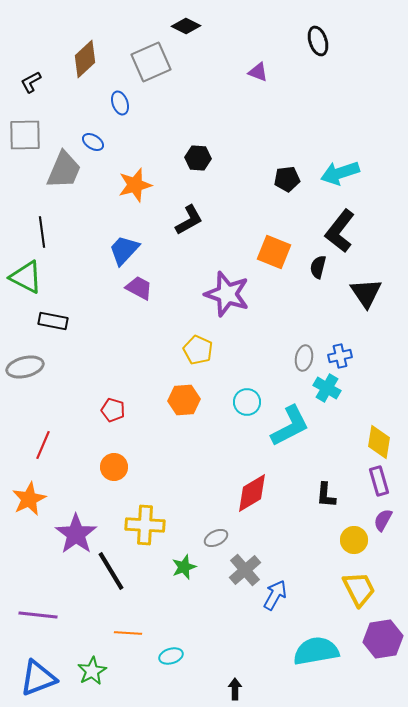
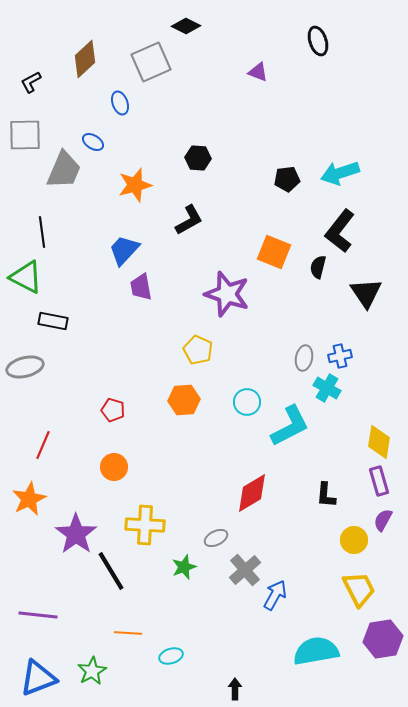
purple trapezoid at (139, 288): moved 2 px right, 1 px up; rotated 128 degrees counterclockwise
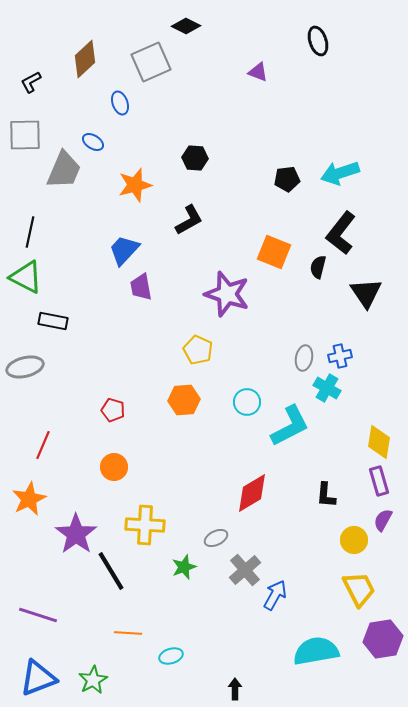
black hexagon at (198, 158): moved 3 px left
black L-shape at (340, 231): moved 1 px right, 2 px down
black line at (42, 232): moved 12 px left; rotated 20 degrees clockwise
purple line at (38, 615): rotated 12 degrees clockwise
green star at (92, 671): moved 1 px right, 9 px down
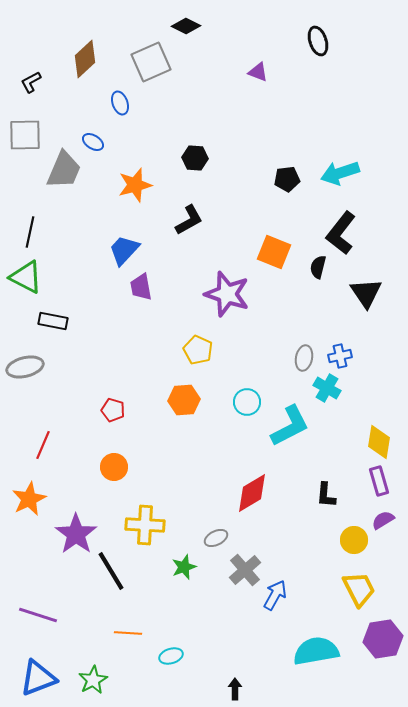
purple semicircle at (383, 520): rotated 30 degrees clockwise
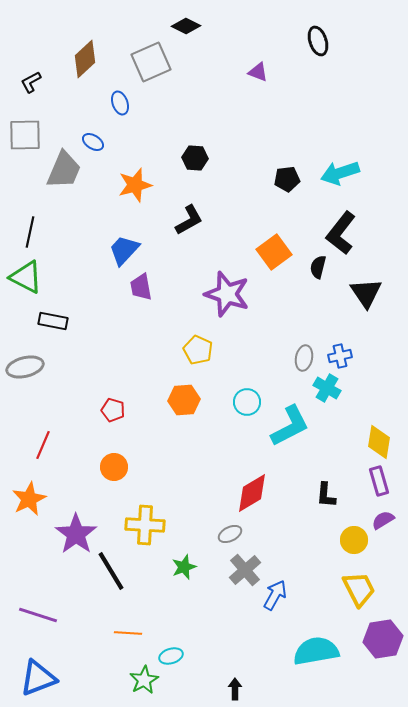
orange square at (274, 252): rotated 32 degrees clockwise
gray ellipse at (216, 538): moved 14 px right, 4 px up
green star at (93, 680): moved 51 px right
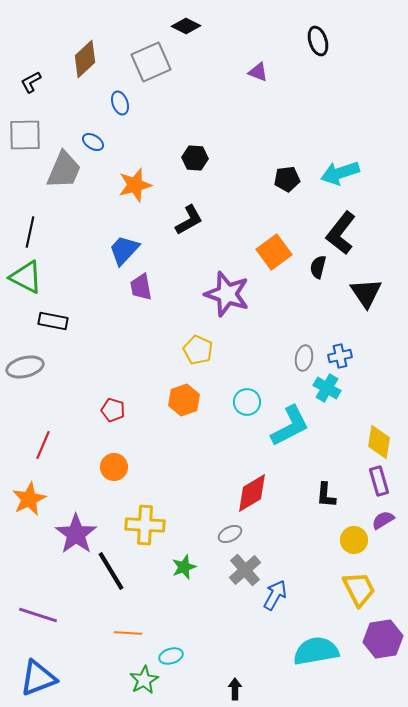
orange hexagon at (184, 400): rotated 16 degrees counterclockwise
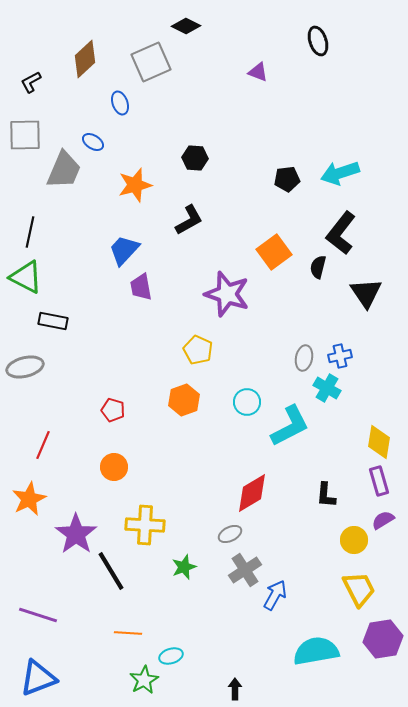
gray cross at (245, 570): rotated 8 degrees clockwise
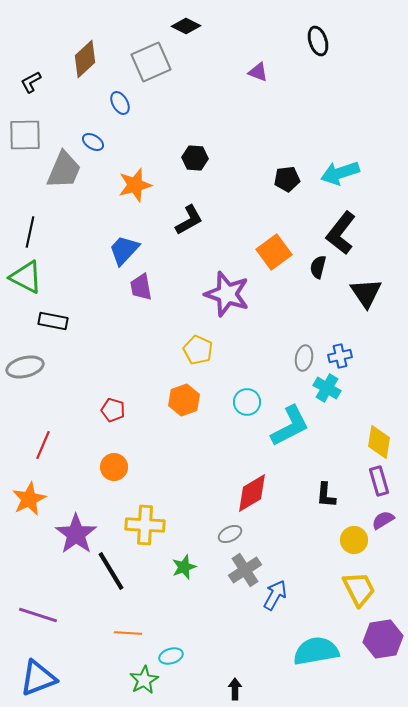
blue ellipse at (120, 103): rotated 10 degrees counterclockwise
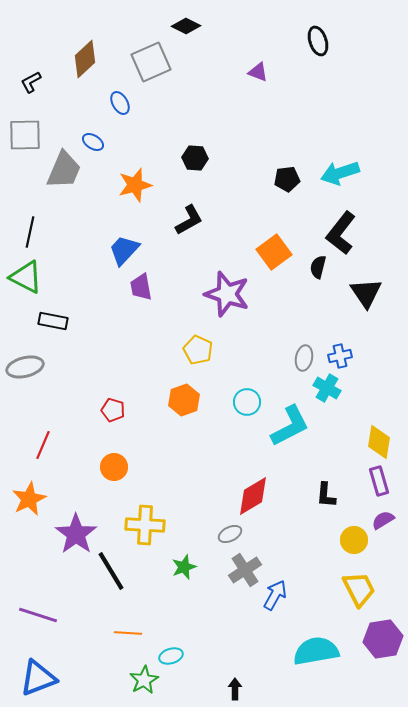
red diamond at (252, 493): moved 1 px right, 3 px down
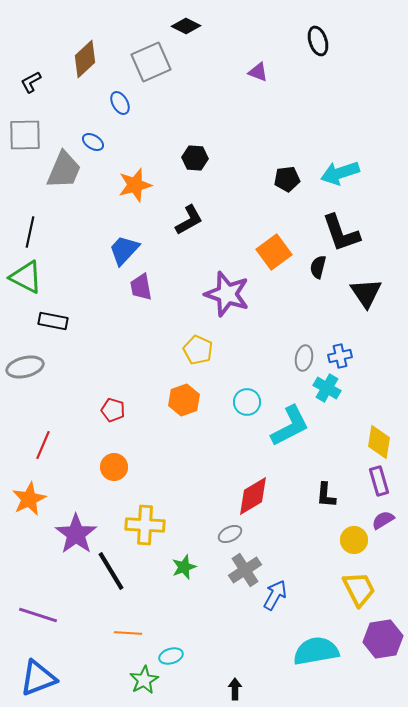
black L-shape at (341, 233): rotated 57 degrees counterclockwise
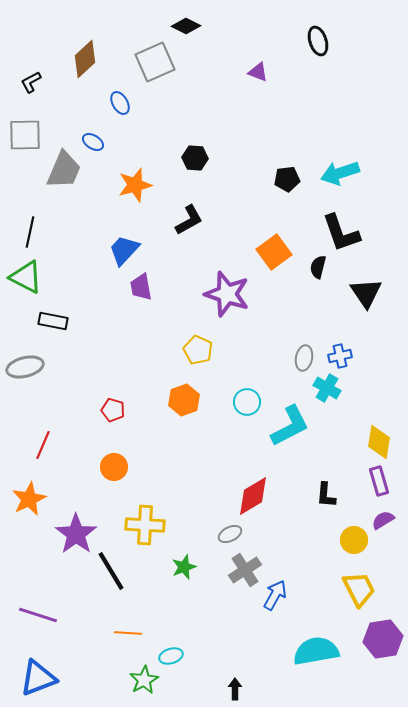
gray square at (151, 62): moved 4 px right
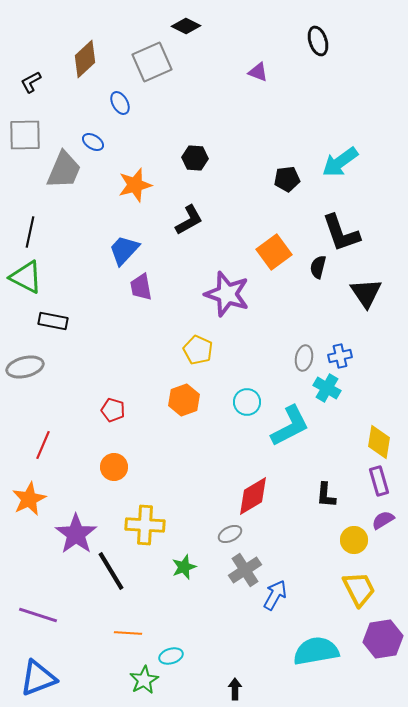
gray square at (155, 62): moved 3 px left
cyan arrow at (340, 173): moved 11 px up; rotated 18 degrees counterclockwise
